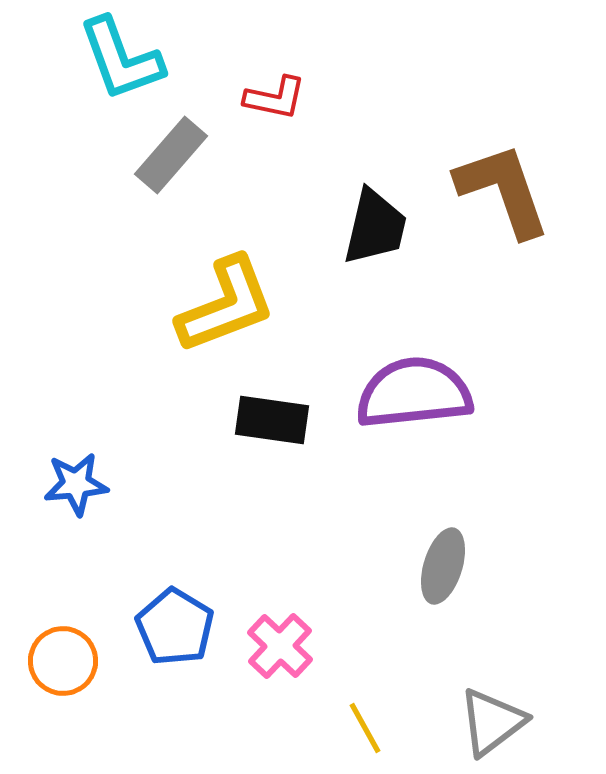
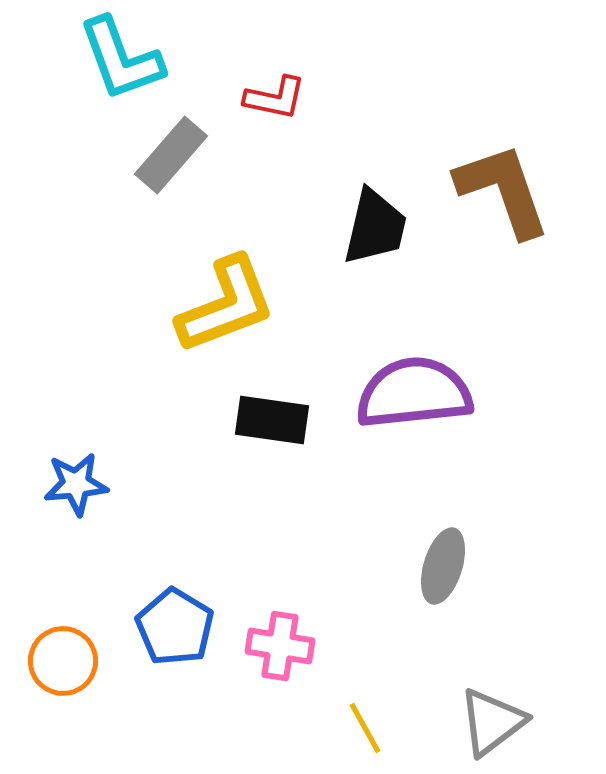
pink cross: rotated 34 degrees counterclockwise
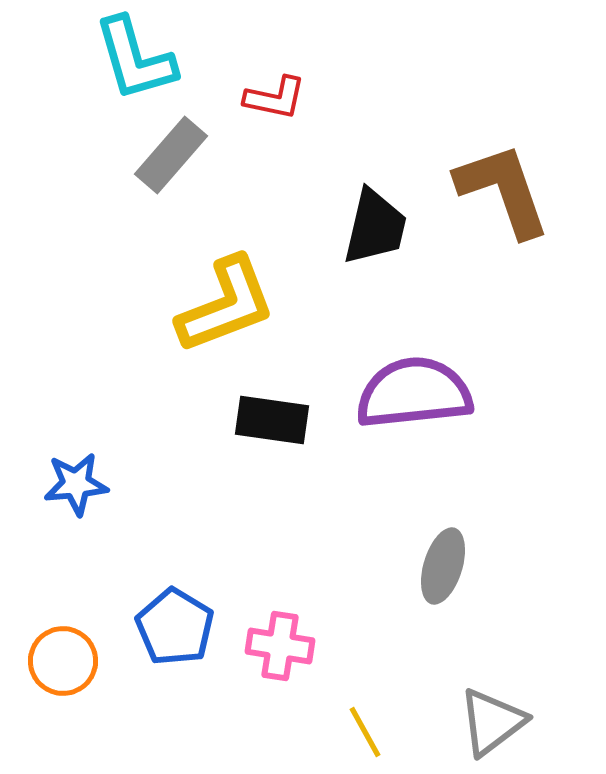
cyan L-shape: moved 14 px right; rotated 4 degrees clockwise
yellow line: moved 4 px down
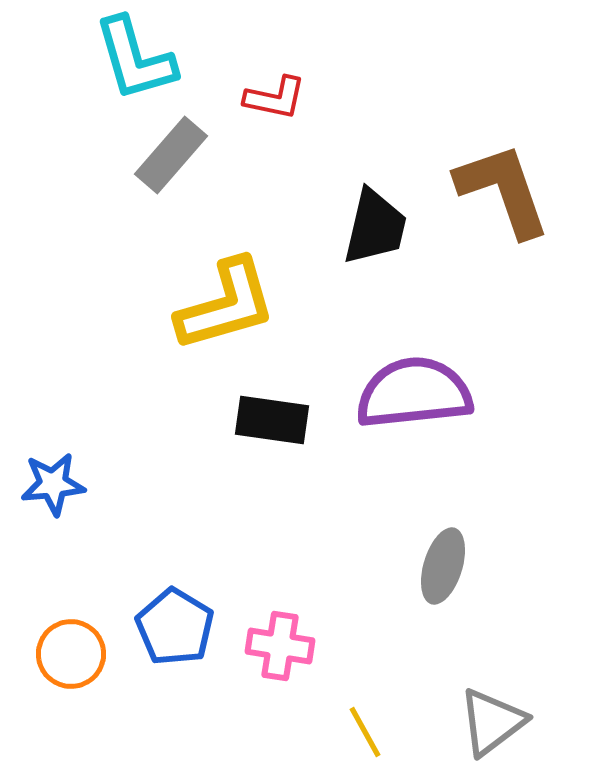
yellow L-shape: rotated 5 degrees clockwise
blue star: moved 23 px left
orange circle: moved 8 px right, 7 px up
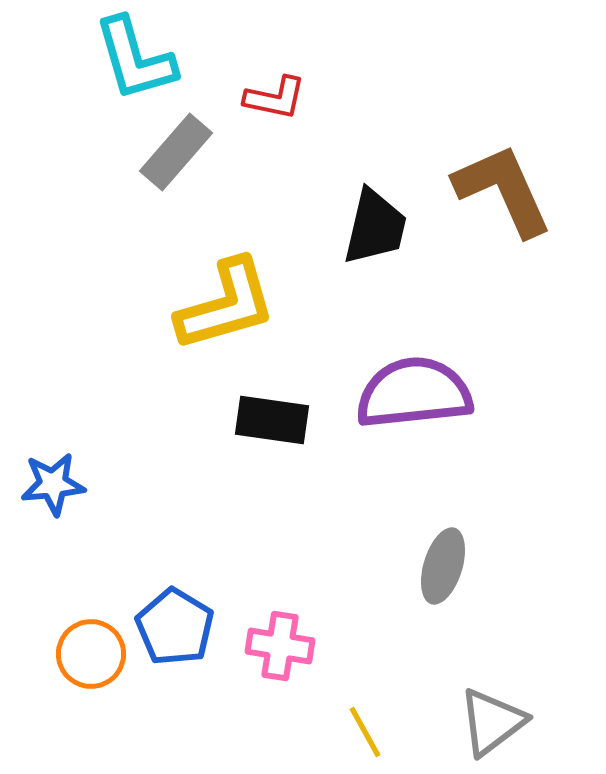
gray rectangle: moved 5 px right, 3 px up
brown L-shape: rotated 5 degrees counterclockwise
orange circle: moved 20 px right
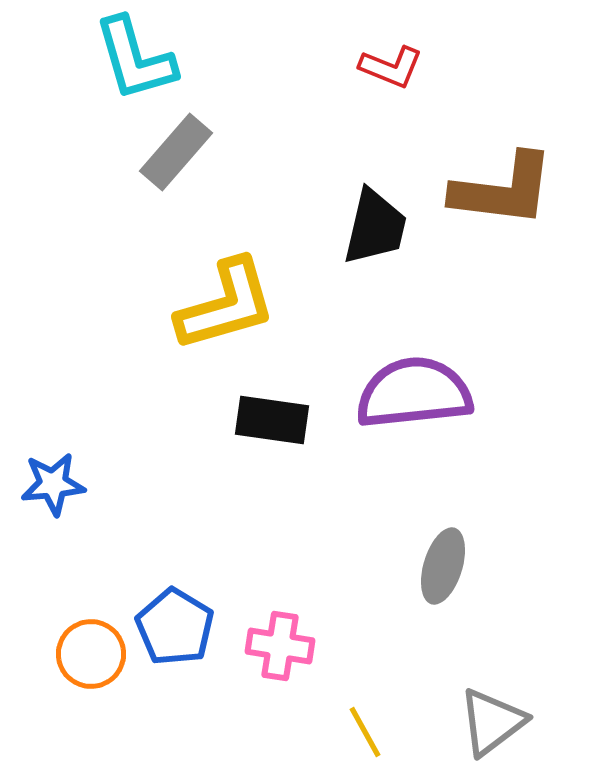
red L-shape: moved 116 px right, 31 px up; rotated 10 degrees clockwise
brown L-shape: rotated 121 degrees clockwise
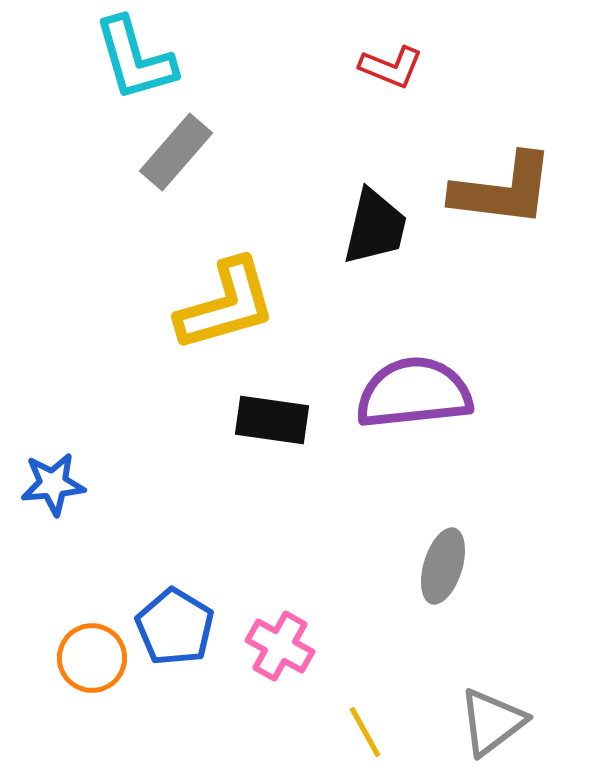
pink cross: rotated 20 degrees clockwise
orange circle: moved 1 px right, 4 px down
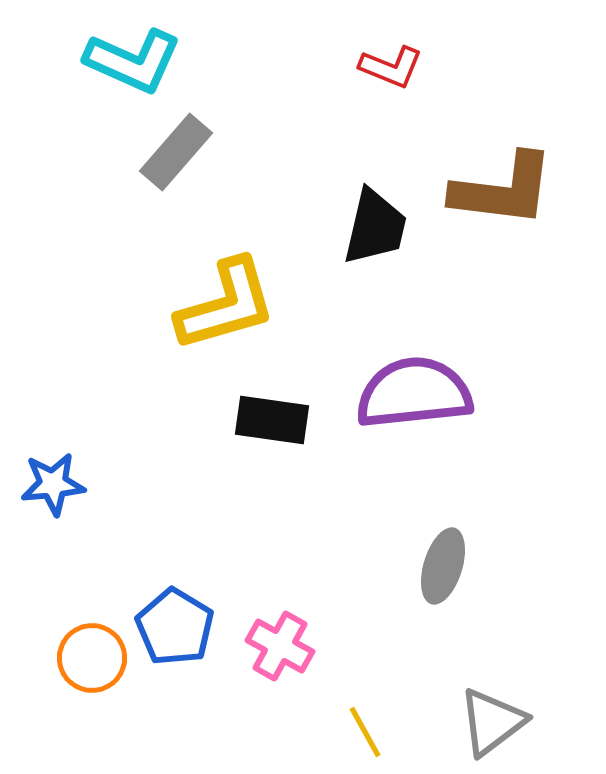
cyan L-shape: moved 2 px left, 2 px down; rotated 50 degrees counterclockwise
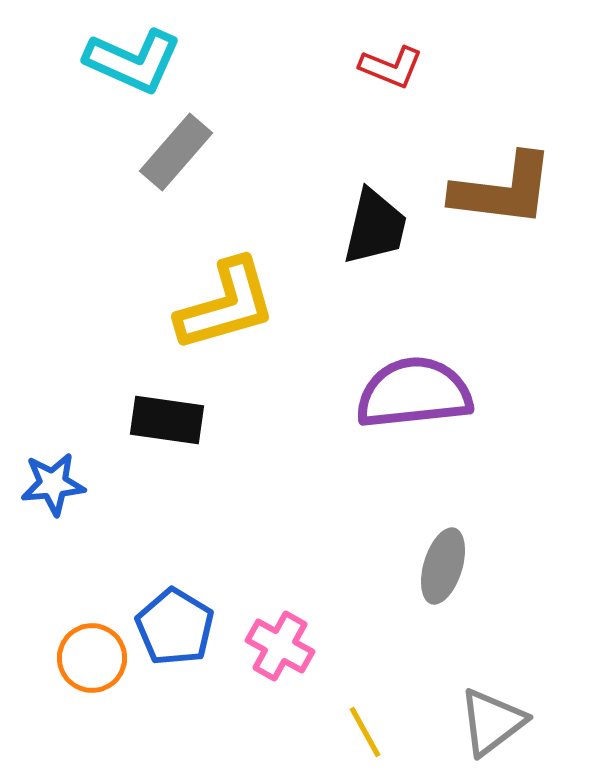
black rectangle: moved 105 px left
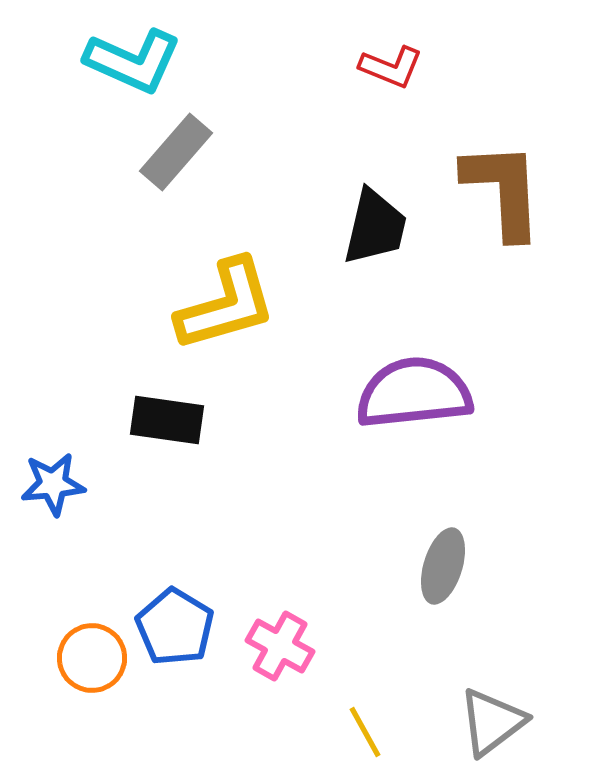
brown L-shape: rotated 100 degrees counterclockwise
